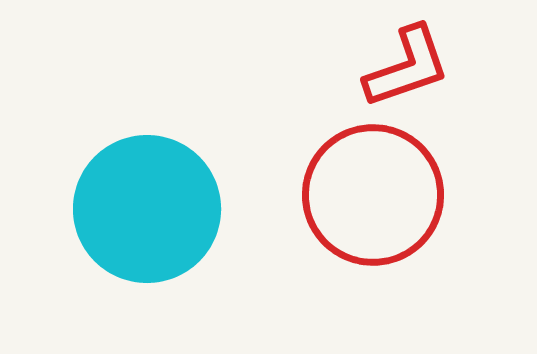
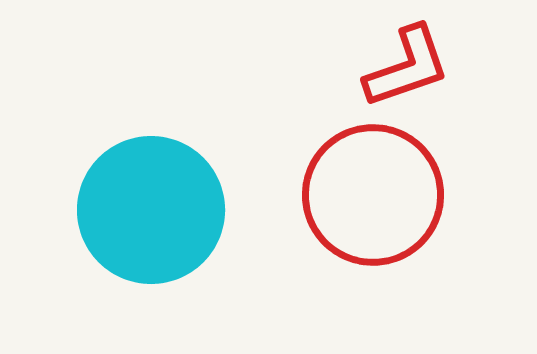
cyan circle: moved 4 px right, 1 px down
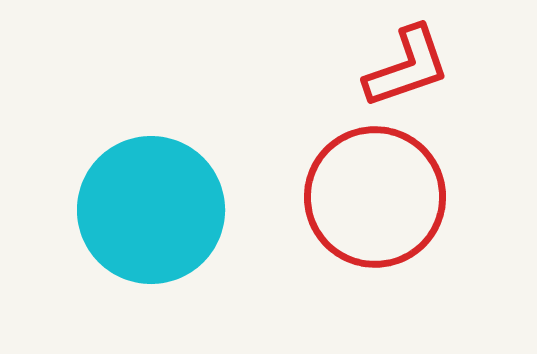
red circle: moved 2 px right, 2 px down
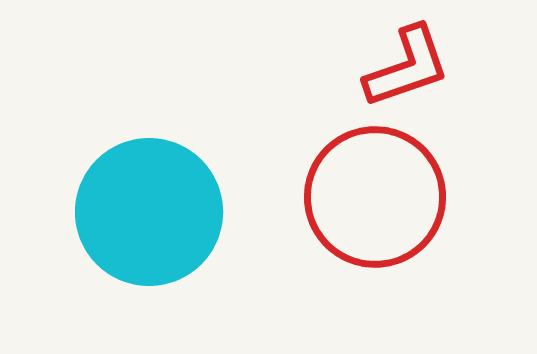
cyan circle: moved 2 px left, 2 px down
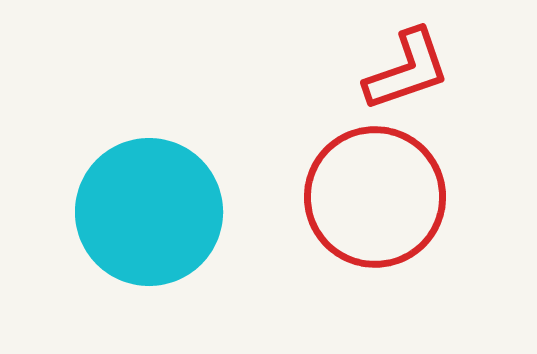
red L-shape: moved 3 px down
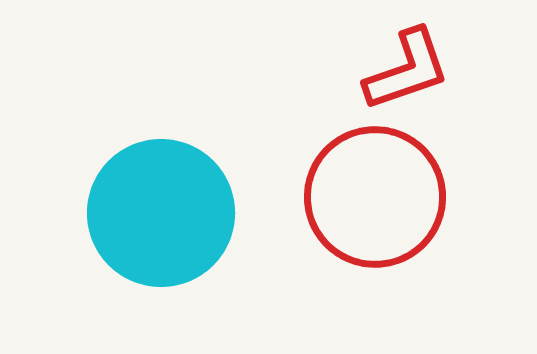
cyan circle: moved 12 px right, 1 px down
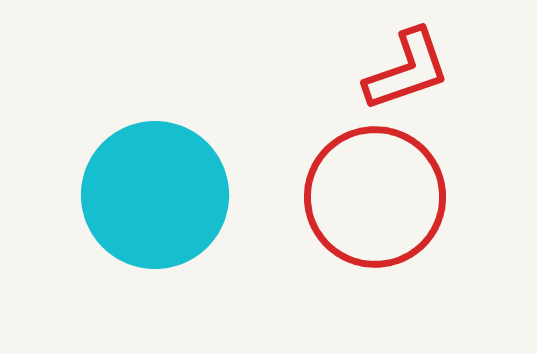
cyan circle: moved 6 px left, 18 px up
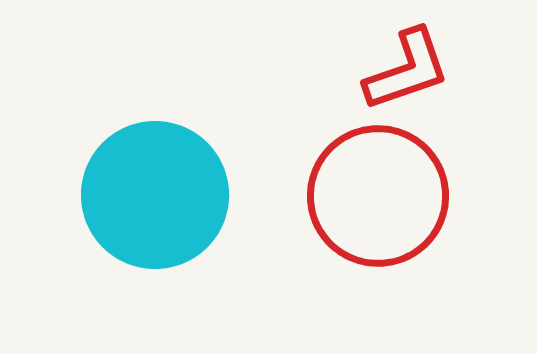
red circle: moved 3 px right, 1 px up
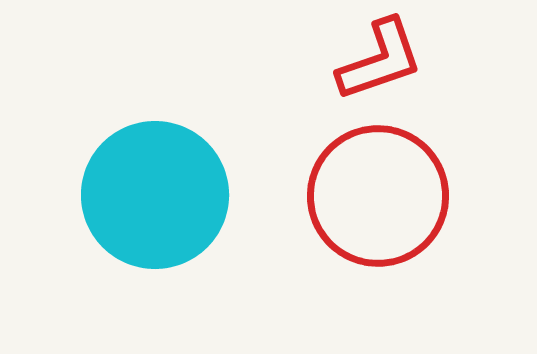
red L-shape: moved 27 px left, 10 px up
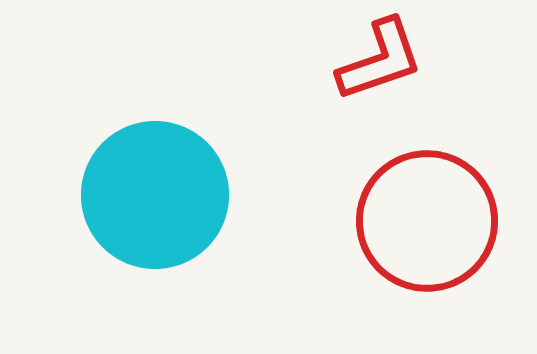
red circle: moved 49 px right, 25 px down
